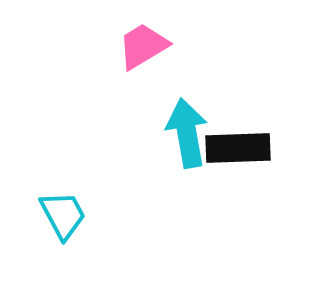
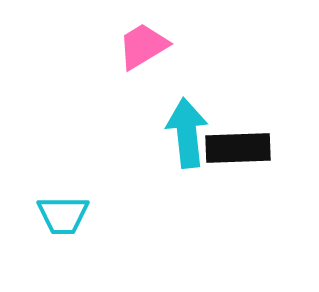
cyan arrow: rotated 4 degrees clockwise
cyan trapezoid: rotated 118 degrees clockwise
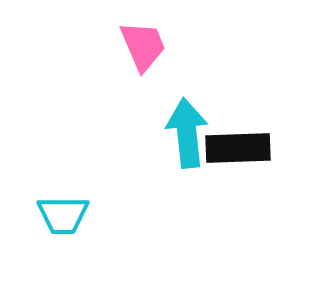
pink trapezoid: rotated 98 degrees clockwise
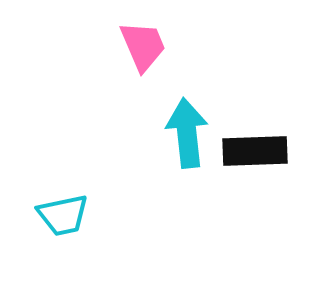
black rectangle: moved 17 px right, 3 px down
cyan trapezoid: rotated 12 degrees counterclockwise
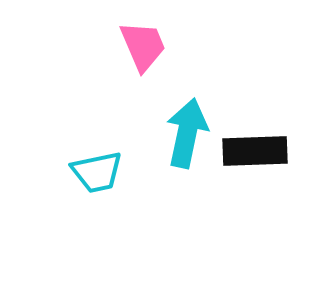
cyan arrow: rotated 18 degrees clockwise
cyan trapezoid: moved 34 px right, 43 px up
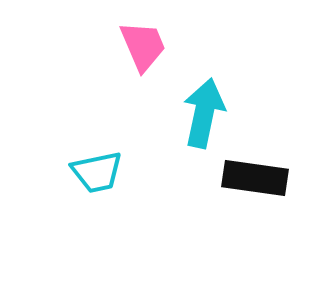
cyan arrow: moved 17 px right, 20 px up
black rectangle: moved 27 px down; rotated 10 degrees clockwise
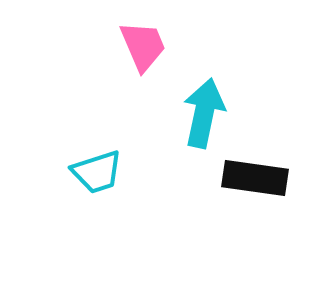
cyan trapezoid: rotated 6 degrees counterclockwise
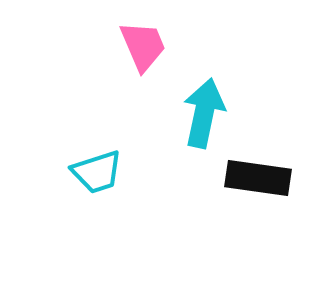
black rectangle: moved 3 px right
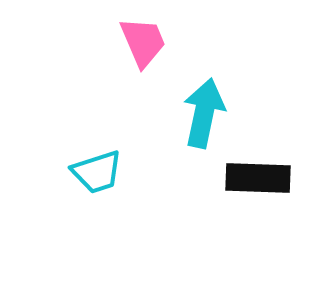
pink trapezoid: moved 4 px up
black rectangle: rotated 6 degrees counterclockwise
